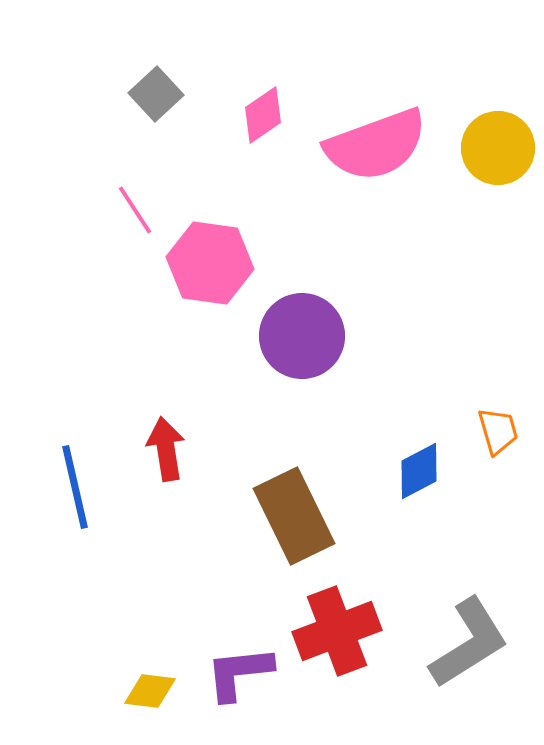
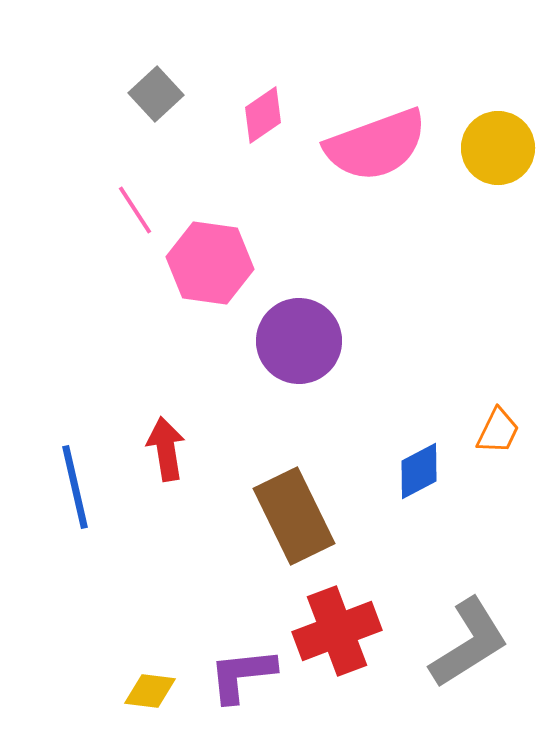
purple circle: moved 3 px left, 5 px down
orange trapezoid: rotated 42 degrees clockwise
purple L-shape: moved 3 px right, 2 px down
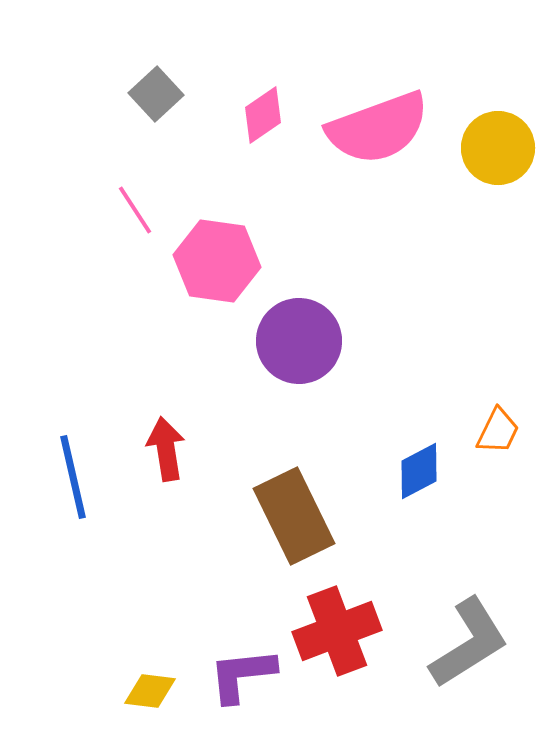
pink semicircle: moved 2 px right, 17 px up
pink hexagon: moved 7 px right, 2 px up
blue line: moved 2 px left, 10 px up
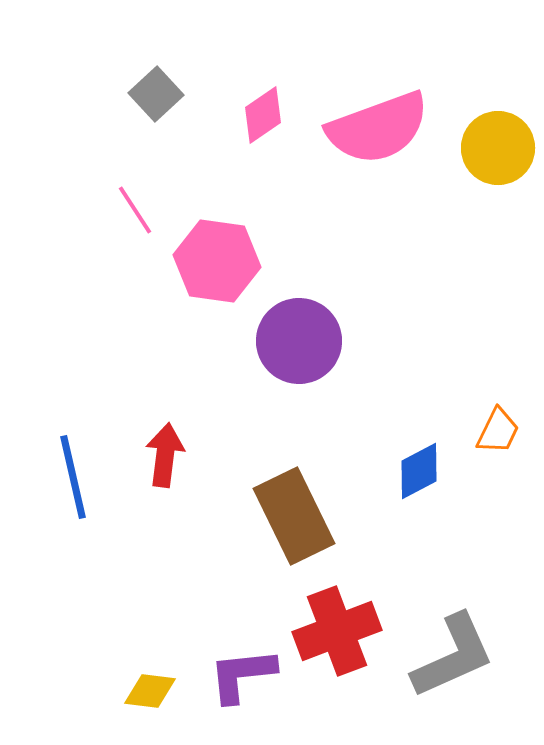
red arrow: moved 1 px left, 6 px down; rotated 16 degrees clockwise
gray L-shape: moved 16 px left, 13 px down; rotated 8 degrees clockwise
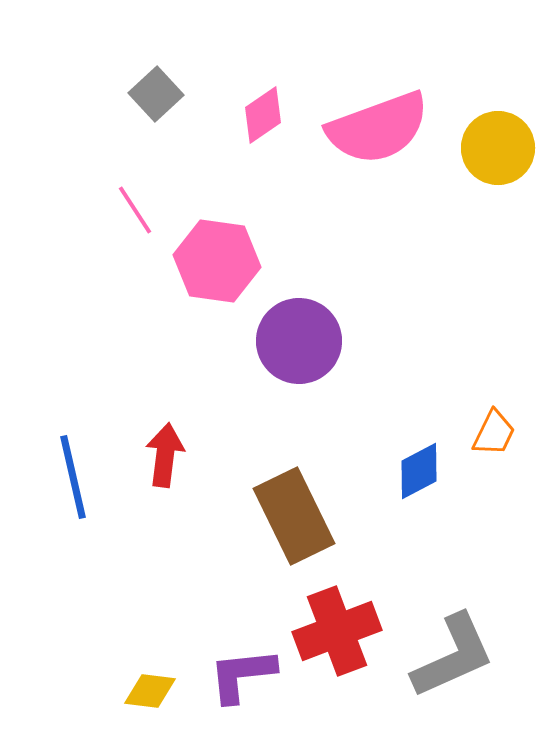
orange trapezoid: moved 4 px left, 2 px down
